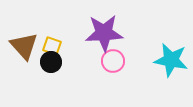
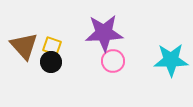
cyan star: rotated 12 degrees counterclockwise
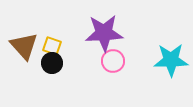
black circle: moved 1 px right, 1 px down
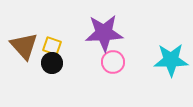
pink circle: moved 1 px down
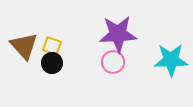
purple star: moved 14 px right, 1 px down
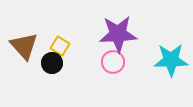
yellow square: moved 8 px right; rotated 12 degrees clockwise
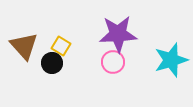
yellow square: moved 1 px right
cyan star: rotated 16 degrees counterclockwise
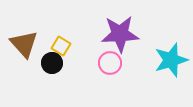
purple star: moved 2 px right
brown triangle: moved 2 px up
pink circle: moved 3 px left, 1 px down
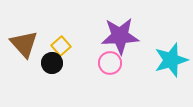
purple star: moved 2 px down
yellow square: rotated 18 degrees clockwise
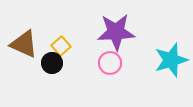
purple star: moved 4 px left, 4 px up
brown triangle: rotated 24 degrees counterclockwise
